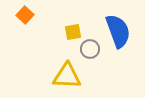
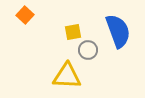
gray circle: moved 2 px left, 1 px down
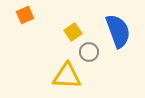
orange square: rotated 24 degrees clockwise
yellow square: rotated 24 degrees counterclockwise
gray circle: moved 1 px right, 2 px down
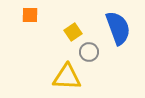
orange square: moved 5 px right; rotated 24 degrees clockwise
blue semicircle: moved 3 px up
yellow triangle: moved 1 px down
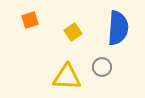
orange square: moved 5 px down; rotated 18 degrees counterclockwise
blue semicircle: rotated 24 degrees clockwise
gray circle: moved 13 px right, 15 px down
